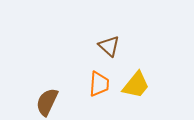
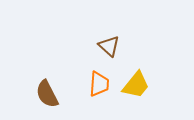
brown semicircle: moved 8 px up; rotated 52 degrees counterclockwise
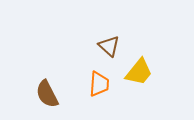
yellow trapezoid: moved 3 px right, 13 px up
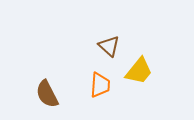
yellow trapezoid: moved 1 px up
orange trapezoid: moved 1 px right, 1 px down
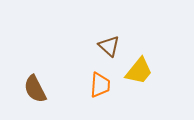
brown semicircle: moved 12 px left, 5 px up
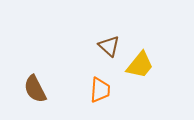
yellow trapezoid: moved 1 px right, 6 px up
orange trapezoid: moved 5 px down
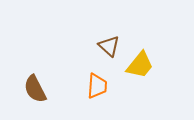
orange trapezoid: moved 3 px left, 4 px up
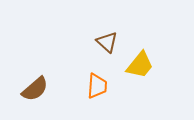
brown triangle: moved 2 px left, 4 px up
brown semicircle: rotated 104 degrees counterclockwise
